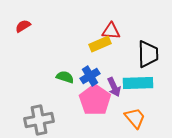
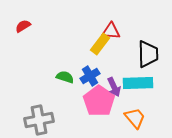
yellow rectangle: rotated 30 degrees counterclockwise
pink pentagon: moved 4 px right, 1 px down
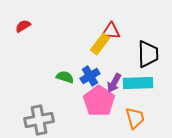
purple arrow: moved 4 px up; rotated 54 degrees clockwise
orange trapezoid: rotated 25 degrees clockwise
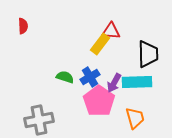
red semicircle: rotated 119 degrees clockwise
blue cross: moved 1 px down
cyan rectangle: moved 1 px left, 1 px up
